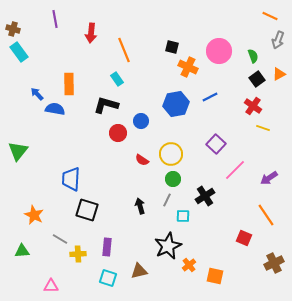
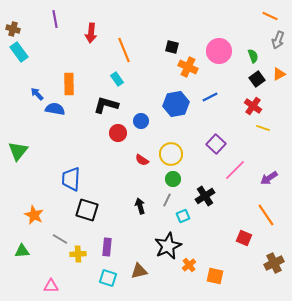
cyan square at (183, 216): rotated 24 degrees counterclockwise
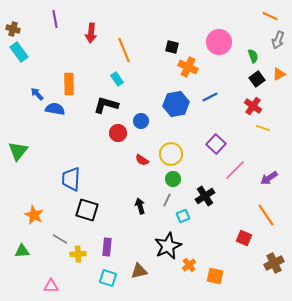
pink circle at (219, 51): moved 9 px up
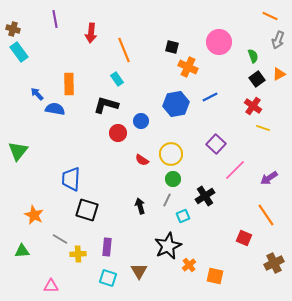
brown triangle at (139, 271): rotated 48 degrees counterclockwise
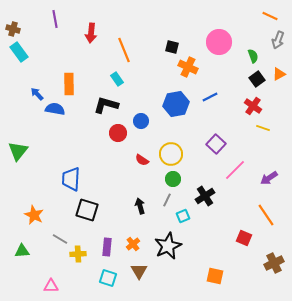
orange cross at (189, 265): moved 56 px left, 21 px up
